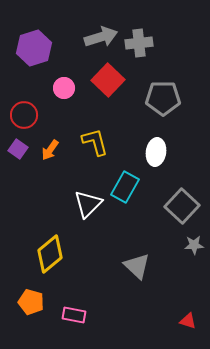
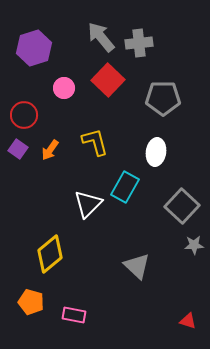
gray arrow: rotated 112 degrees counterclockwise
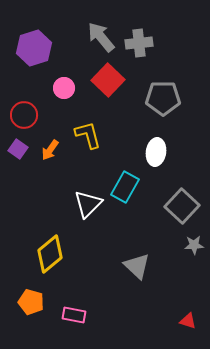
yellow L-shape: moved 7 px left, 7 px up
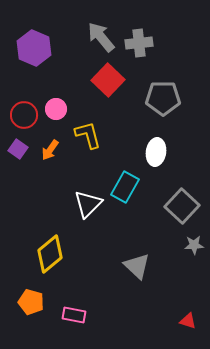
purple hexagon: rotated 20 degrees counterclockwise
pink circle: moved 8 px left, 21 px down
